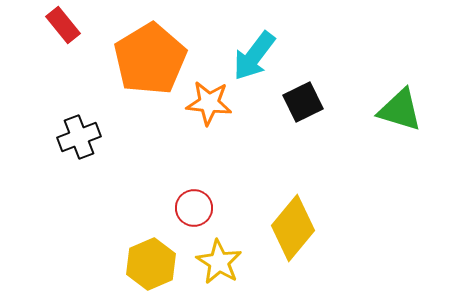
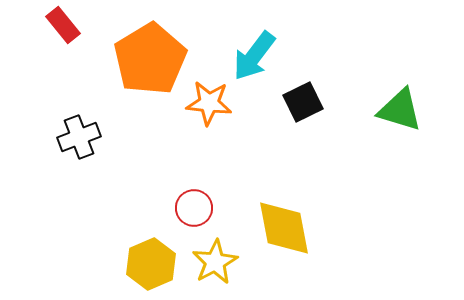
yellow diamond: moved 9 px left; rotated 50 degrees counterclockwise
yellow star: moved 4 px left; rotated 12 degrees clockwise
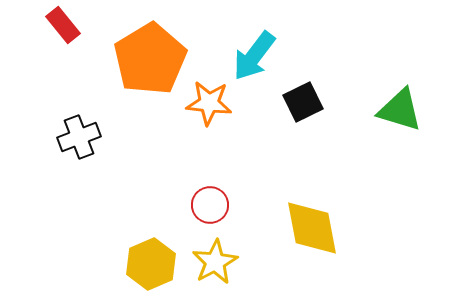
red circle: moved 16 px right, 3 px up
yellow diamond: moved 28 px right
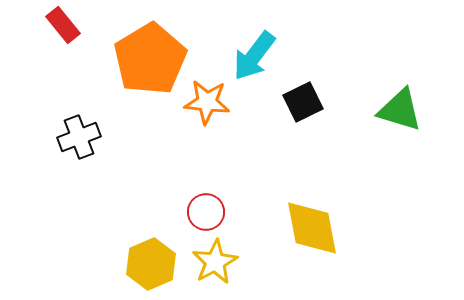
orange star: moved 2 px left, 1 px up
red circle: moved 4 px left, 7 px down
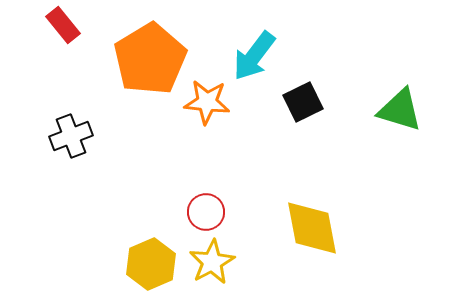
black cross: moved 8 px left, 1 px up
yellow star: moved 3 px left
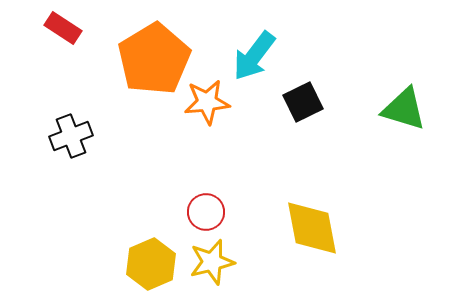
red rectangle: moved 3 px down; rotated 18 degrees counterclockwise
orange pentagon: moved 4 px right
orange star: rotated 12 degrees counterclockwise
green triangle: moved 4 px right, 1 px up
yellow star: rotated 15 degrees clockwise
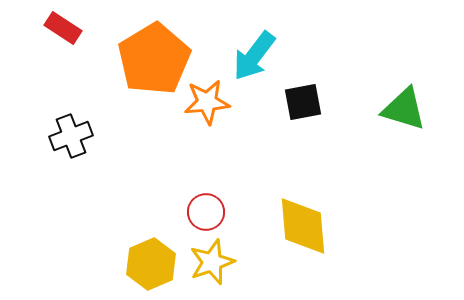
black square: rotated 15 degrees clockwise
yellow diamond: moved 9 px left, 2 px up; rotated 6 degrees clockwise
yellow star: rotated 6 degrees counterclockwise
